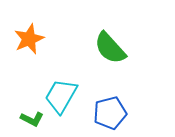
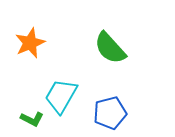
orange star: moved 1 px right, 4 px down
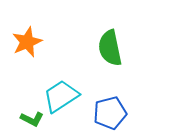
orange star: moved 3 px left, 1 px up
green semicircle: rotated 30 degrees clockwise
cyan trapezoid: rotated 27 degrees clockwise
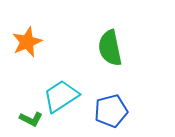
blue pentagon: moved 1 px right, 2 px up
green L-shape: moved 1 px left
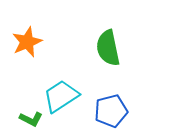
green semicircle: moved 2 px left
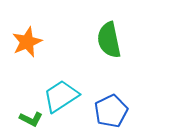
green semicircle: moved 1 px right, 8 px up
blue pentagon: rotated 12 degrees counterclockwise
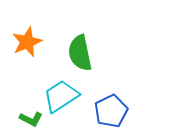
green semicircle: moved 29 px left, 13 px down
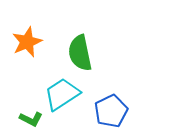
cyan trapezoid: moved 1 px right, 2 px up
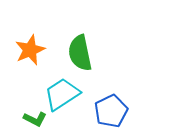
orange star: moved 3 px right, 8 px down
green L-shape: moved 4 px right
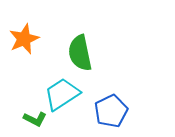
orange star: moved 6 px left, 11 px up
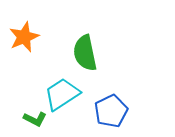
orange star: moved 2 px up
green semicircle: moved 5 px right
